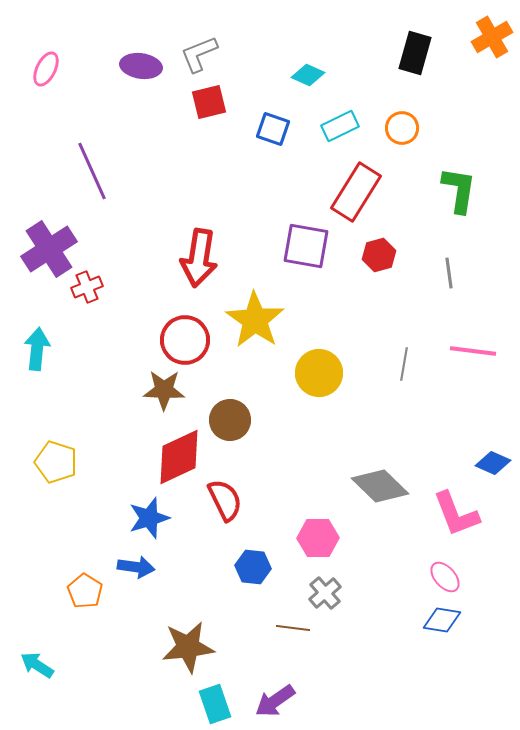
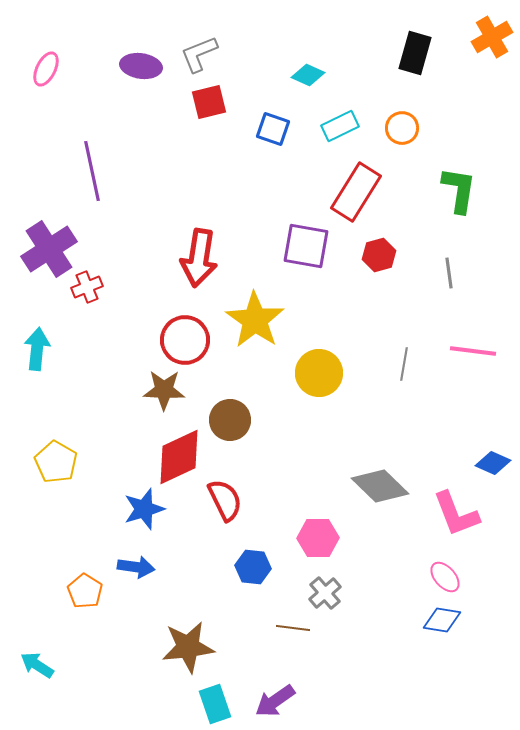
purple line at (92, 171): rotated 12 degrees clockwise
yellow pentagon at (56, 462): rotated 12 degrees clockwise
blue star at (149, 518): moved 5 px left, 9 px up
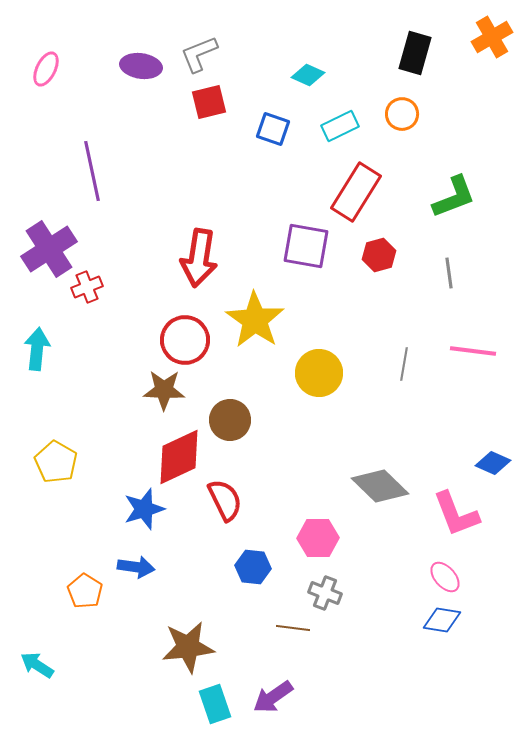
orange circle at (402, 128): moved 14 px up
green L-shape at (459, 190): moved 5 px left, 7 px down; rotated 60 degrees clockwise
gray cross at (325, 593): rotated 28 degrees counterclockwise
purple arrow at (275, 701): moved 2 px left, 4 px up
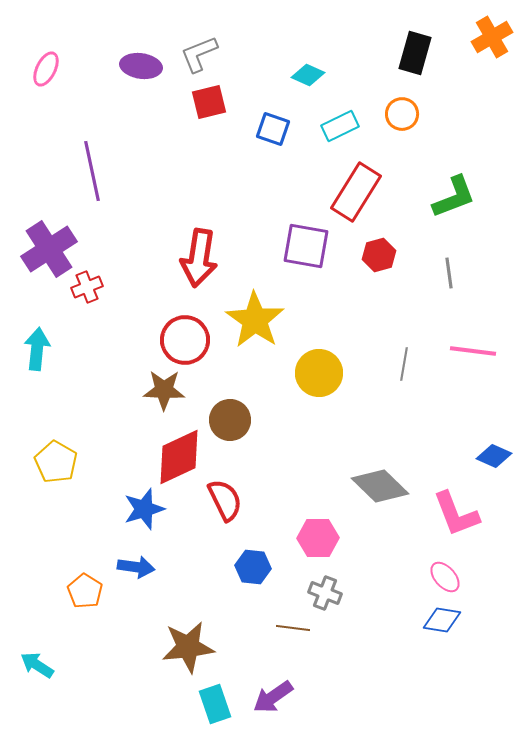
blue diamond at (493, 463): moved 1 px right, 7 px up
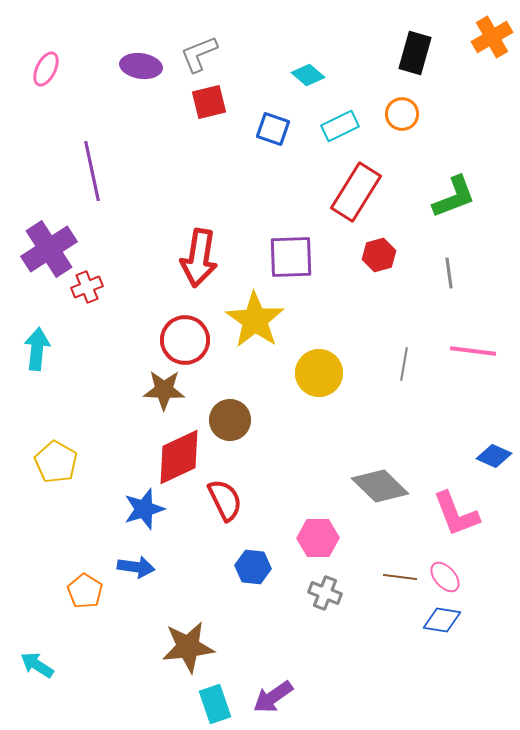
cyan diamond at (308, 75): rotated 16 degrees clockwise
purple square at (306, 246): moved 15 px left, 11 px down; rotated 12 degrees counterclockwise
brown line at (293, 628): moved 107 px right, 51 px up
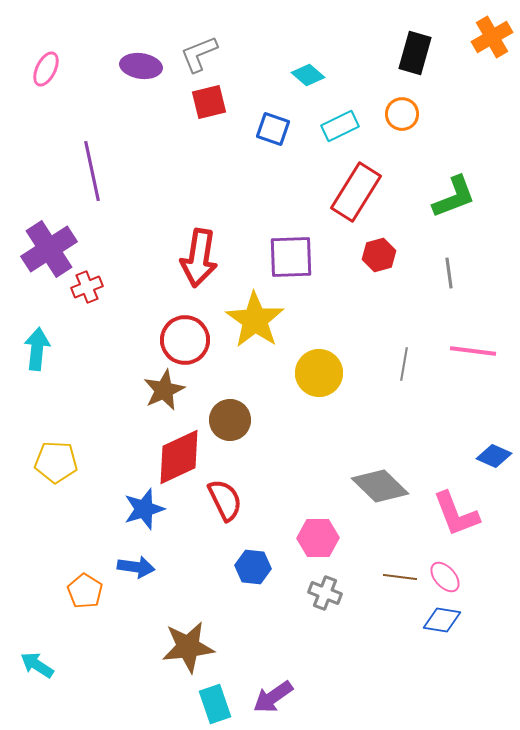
brown star at (164, 390): rotated 27 degrees counterclockwise
yellow pentagon at (56, 462): rotated 27 degrees counterclockwise
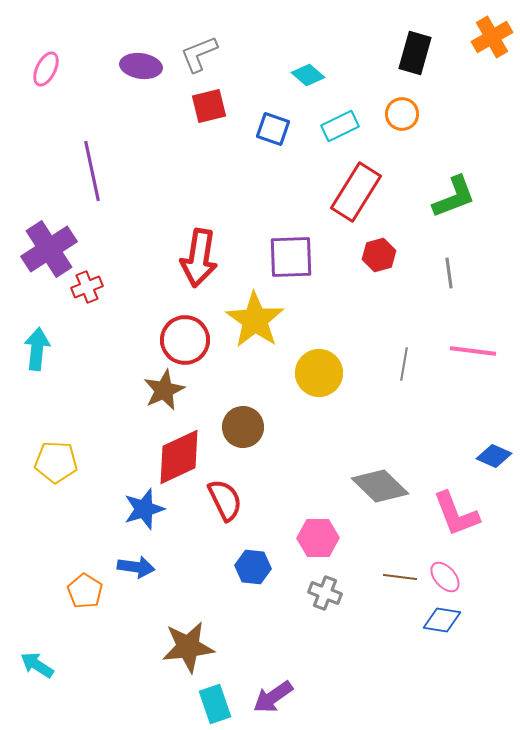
red square at (209, 102): moved 4 px down
brown circle at (230, 420): moved 13 px right, 7 px down
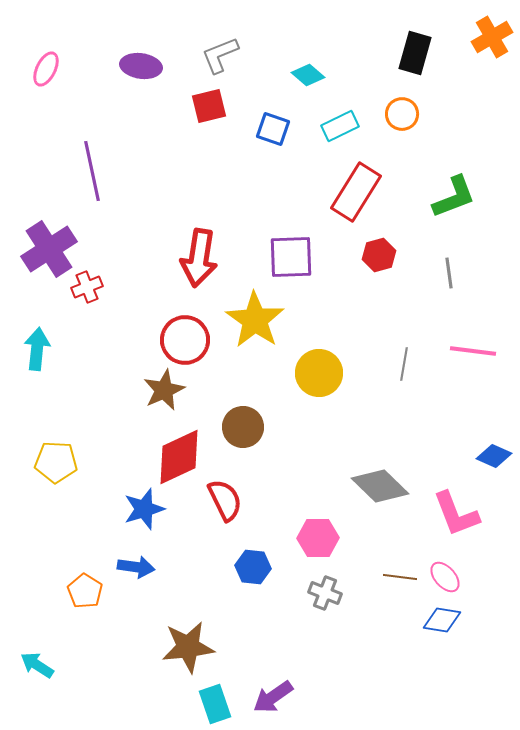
gray L-shape at (199, 54): moved 21 px right, 1 px down
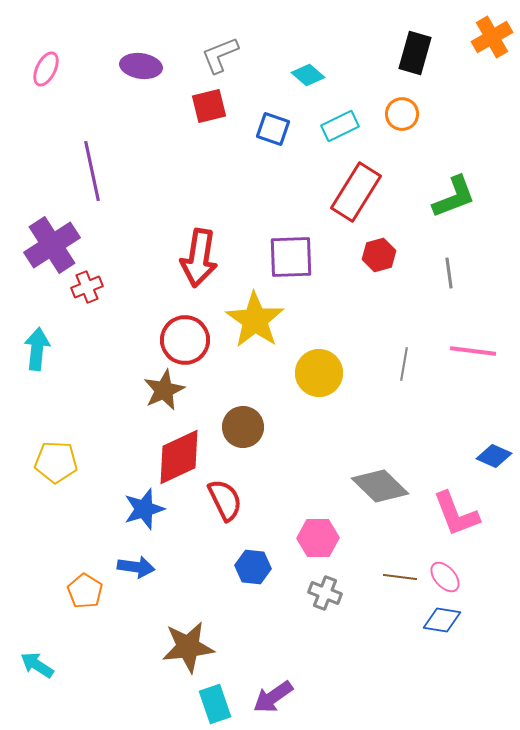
purple cross at (49, 249): moved 3 px right, 4 px up
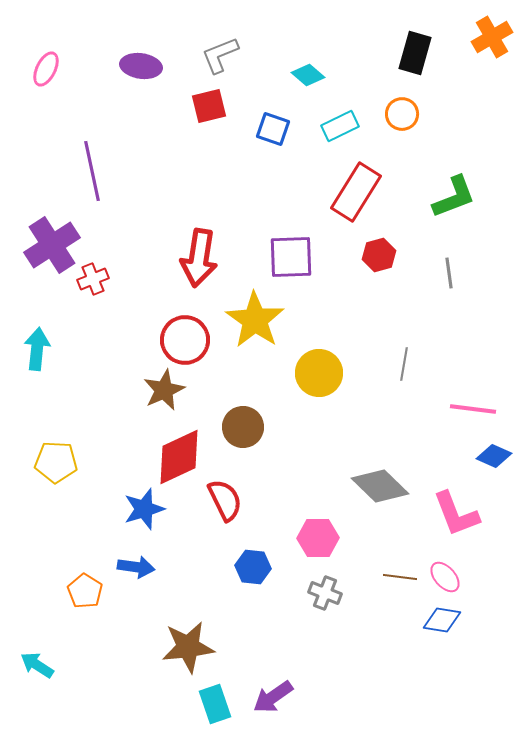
red cross at (87, 287): moved 6 px right, 8 px up
pink line at (473, 351): moved 58 px down
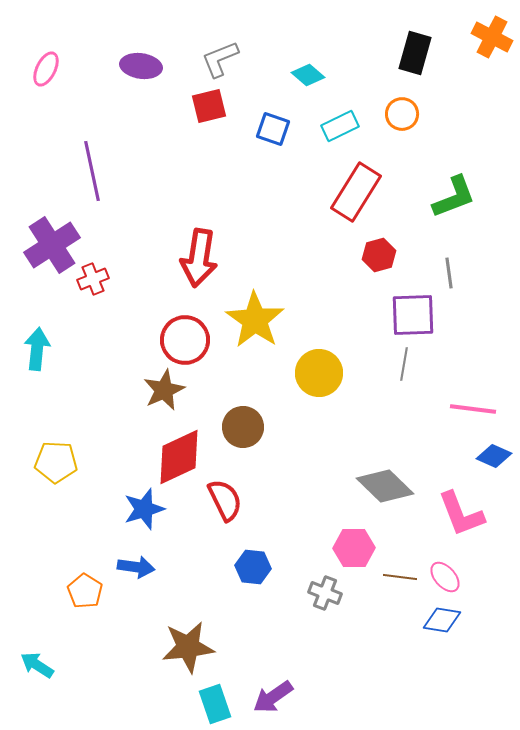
orange cross at (492, 37): rotated 33 degrees counterclockwise
gray L-shape at (220, 55): moved 4 px down
purple square at (291, 257): moved 122 px right, 58 px down
gray diamond at (380, 486): moved 5 px right
pink L-shape at (456, 514): moved 5 px right
pink hexagon at (318, 538): moved 36 px right, 10 px down
